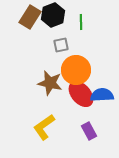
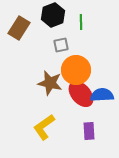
brown rectangle: moved 11 px left, 11 px down
purple rectangle: rotated 24 degrees clockwise
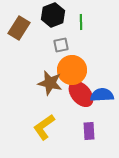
orange circle: moved 4 px left
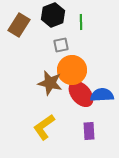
brown rectangle: moved 3 px up
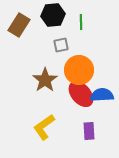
black hexagon: rotated 15 degrees clockwise
orange circle: moved 7 px right
brown star: moved 5 px left, 3 px up; rotated 25 degrees clockwise
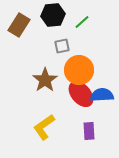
green line: moved 1 px right; rotated 49 degrees clockwise
gray square: moved 1 px right, 1 px down
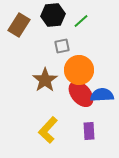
green line: moved 1 px left, 1 px up
yellow L-shape: moved 4 px right, 3 px down; rotated 12 degrees counterclockwise
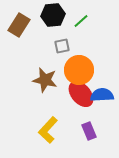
brown star: rotated 25 degrees counterclockwise
purple rectangle: rotated 18 degrees counterclockwise
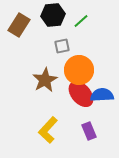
brown star: rotated 30 degrees clockwise
